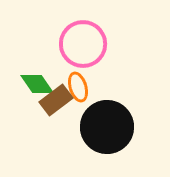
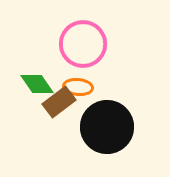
orange ellipse: rotated 68 degrees counterclockwise
brown rectangle: moved 3 px right, 2 px down
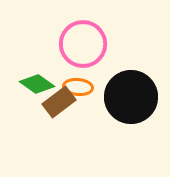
green diamond: rotated 20 degrees counterclockwise
black circle: moved 24 px right, 30 px up
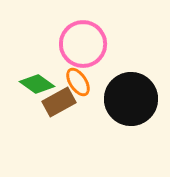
orange ellipse: moved 5 px up; rotated 52 degrees clockwise
black circle: moved 2 px down
brown rectangle: rotated 8 degrees clockwise
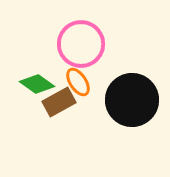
pink circle: moved 2 px left
black circle: moved 1 px right, 1 px down
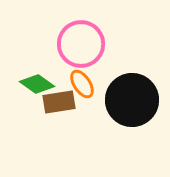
orange ellipse: moved 4 px right, 2 px down
brown rectangle: rotated 20 degrees clockwise
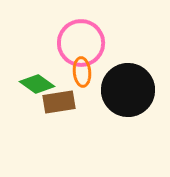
pink circle: moved 1 px up
orange ellipse: moved 12 px up; rotated 28 degrees clockwise
black circle: moved 4 px left, 10 px up
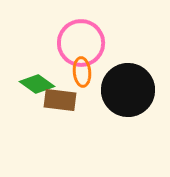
brown rectangle: moved 1 px right, 2 px up; rotated 16 degrees clockwise
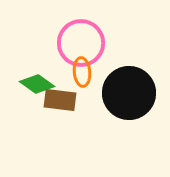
black circle: moved 1 px right, 3 px down
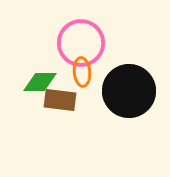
green diamond: moved 3 px right, 2 px up; rotated 36 degrees counterclockwise
black circle: moved 2 px up
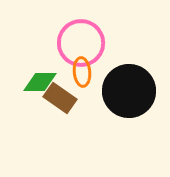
brown rectangle: moved 2 px up; rotated 28 degrees clockwise
